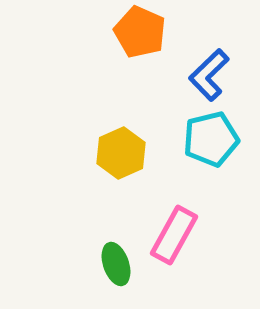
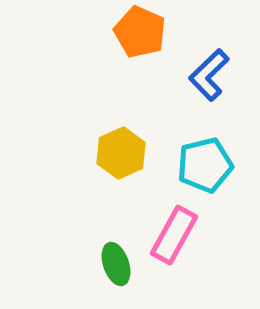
cyan pentagon: moved 6 px left, 26 px down
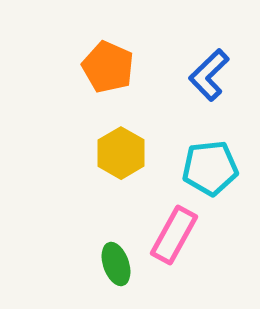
orange pentagon: moved 32 px left, 35 px down
yellow hexagon: rotated 6 degrees counterclockwise
cyan pentagon: moved 5 px right, 3 px down; rotated 8 degrees clockwise
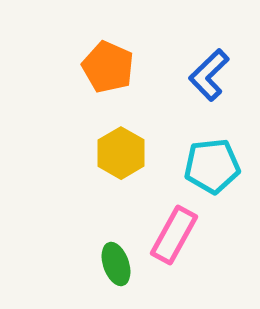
cyan pentagon: moved 2 px right, 2 px up
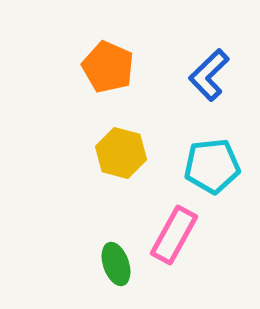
yellow hexagon: rotated 15 degrees counterclockwise
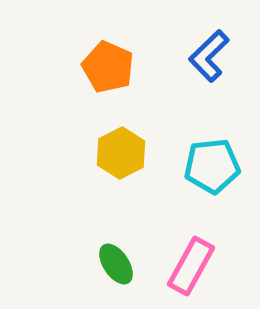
blue L-shape: moved 19 px up
yellow hexagon: rotated 18 degrees clockwise
pink rectangle: moved 17 px right, 31 px down
green ellipse: rotated 15 degrees counterclockwise
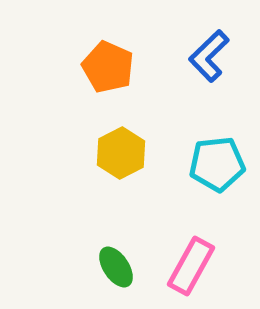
cyan pentagon: moved 5 px right, 2 px up
green ellipse: moved 3 px down
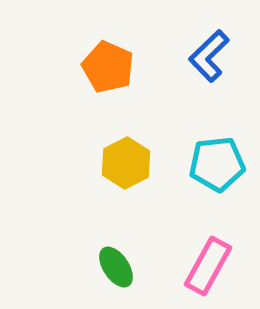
yellow hexagon: moved 5 px right, 10 px down
pink rectangle: moved 17 px right
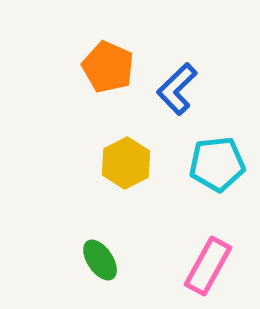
blue L-shape: moved 32 px left, 33 px down
green ellipse: moved 16 px left, 7 px up
